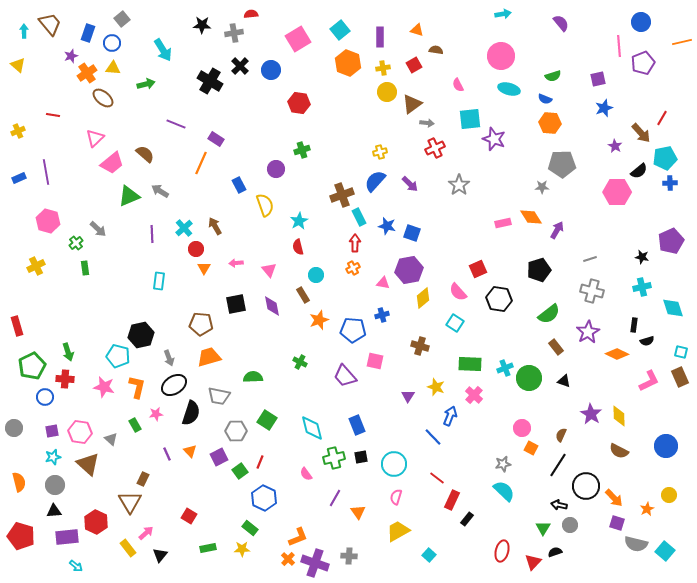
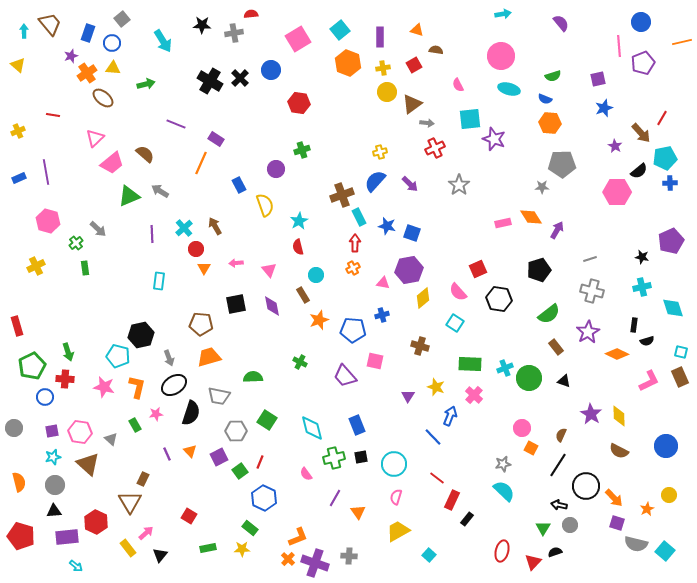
cyan arrow at (163, 50): moved 9 px up
black cross at (240, 66): moved 12 px down
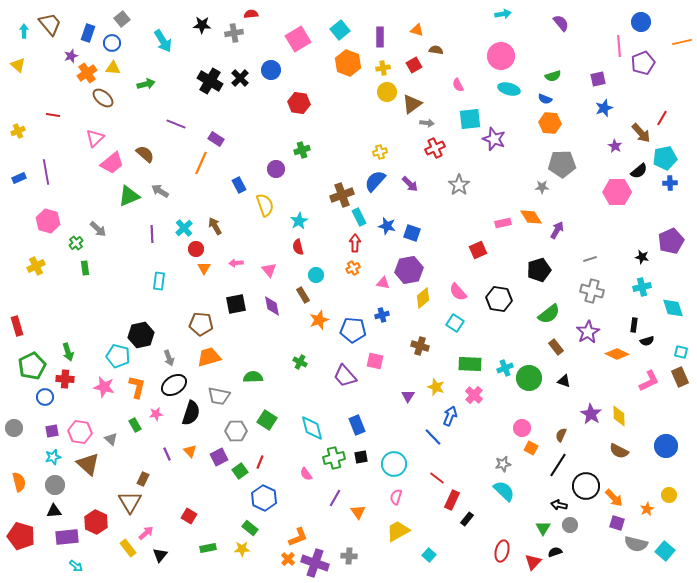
red square at (478, 269): moved 19 px up
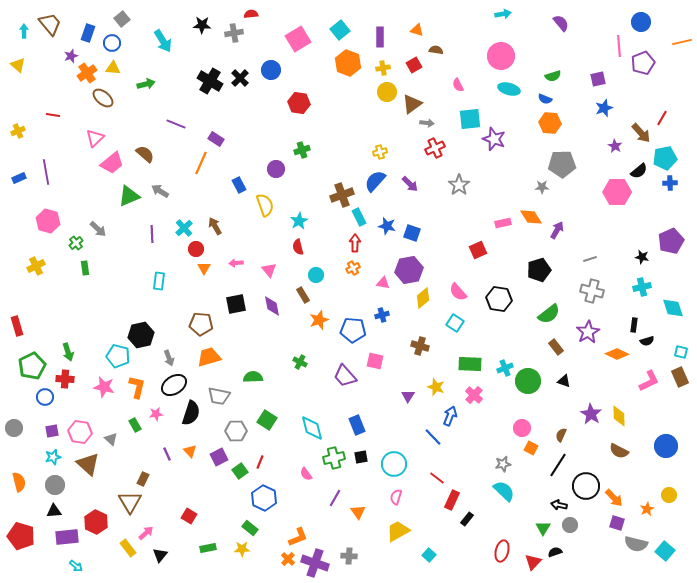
green circle at (529, 378): moved 1 px left, 3 px down
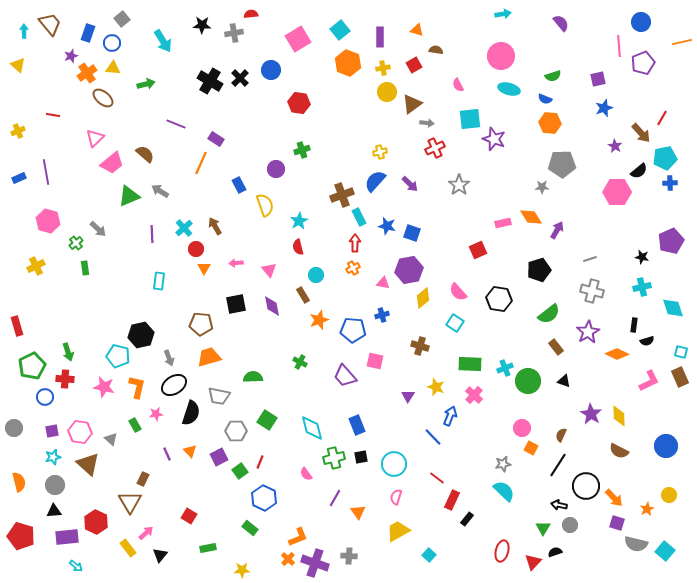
yellow star at (242, 549): moved 21 px down
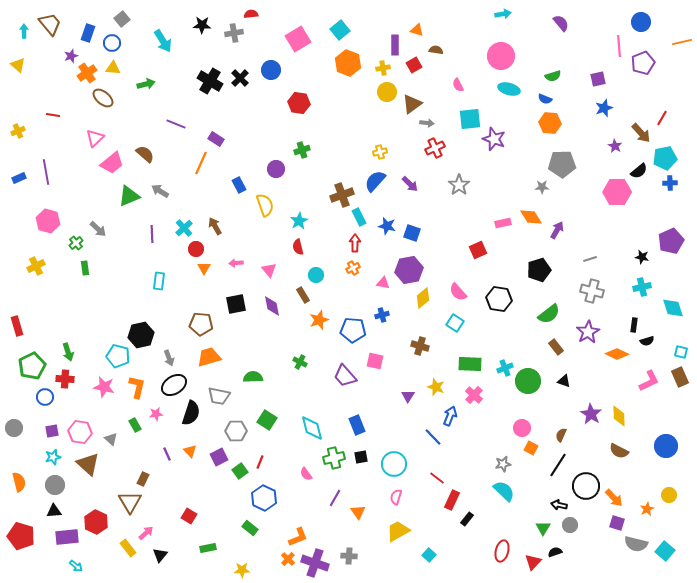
purple rectangle at (380, 37): moved 15 px right, 8 px down
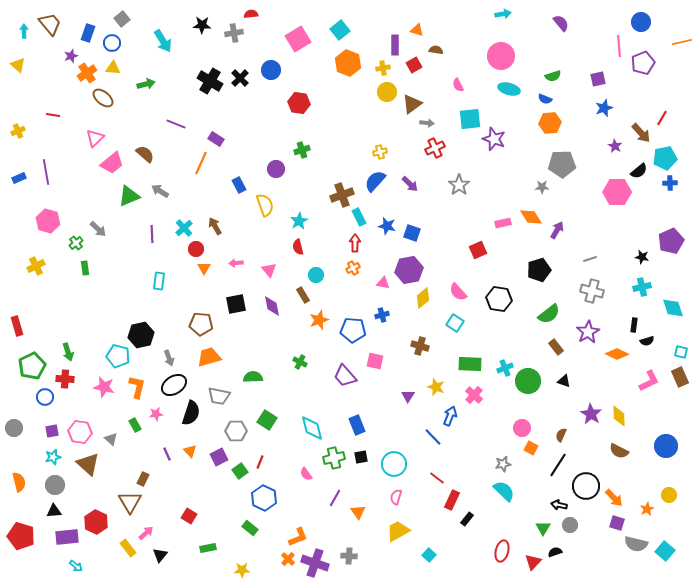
orange hexagon at (550, 123): rotated 10 degrees counterclockwise
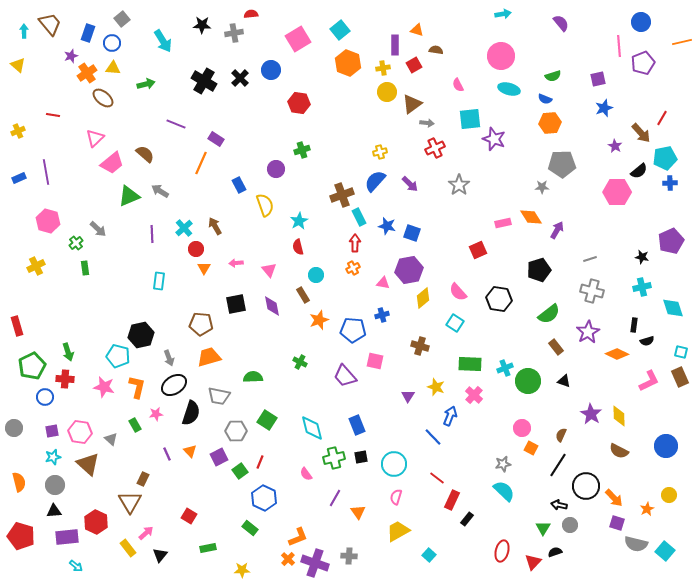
black cross at (210, 81): moved 6 px left
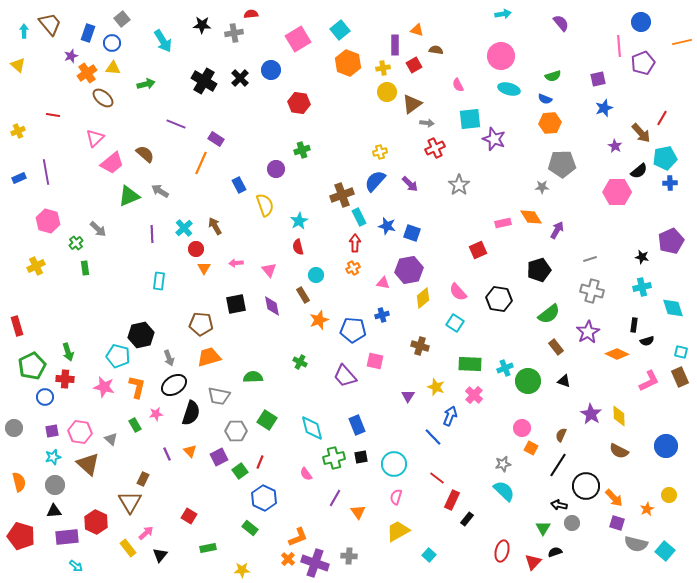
gray circle at (570, 525): moved 2 px right, 2 px up
